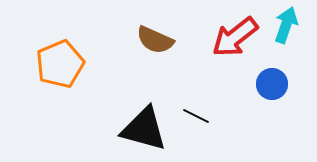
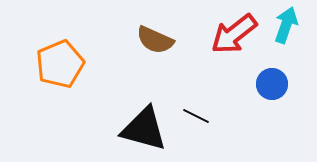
red arrow: moved 1 px left, 3 px up
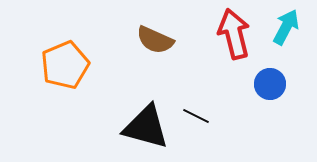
cyan arrow: moved 2 px down; rotated 9 degrees clockwise
red arrow: rotated 114 degrees clockwise
orange pentagon: moved 5 px right, 1 px down
blue circle: moved 2 px left
black triangle: moved 2 px right, 2 px up
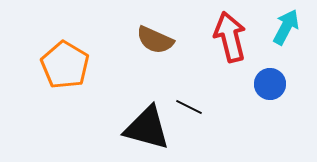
red arrow: moved 4 px left, 3 px down
orange pentagon: rotated 18 degrees counterclockwise
black line: moved 7 px left, 9 px up
black triangle: moved 1 px right, 1 px down
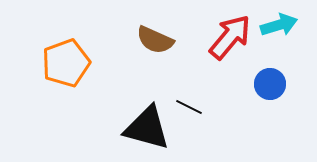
cyan arrow: moved 7 px left, 2 px up; rotated 45 degrees clockwise
red arrow: rotated 54 degrees clockwise
orange pentagon: moved 1 px right, 2 px up; rotated 21 degrees clockwise
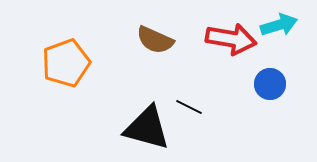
red arrow: moved 1 px right, 2 px down; rotated 60 degrees clockwise
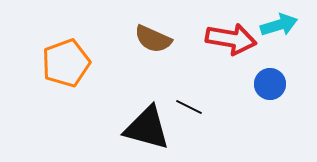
brown semicircle: moved 2 px left, 1 px up
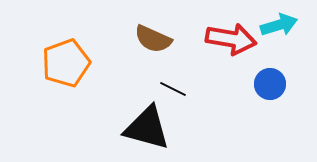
black line: moved 16 px left, 18 px up
